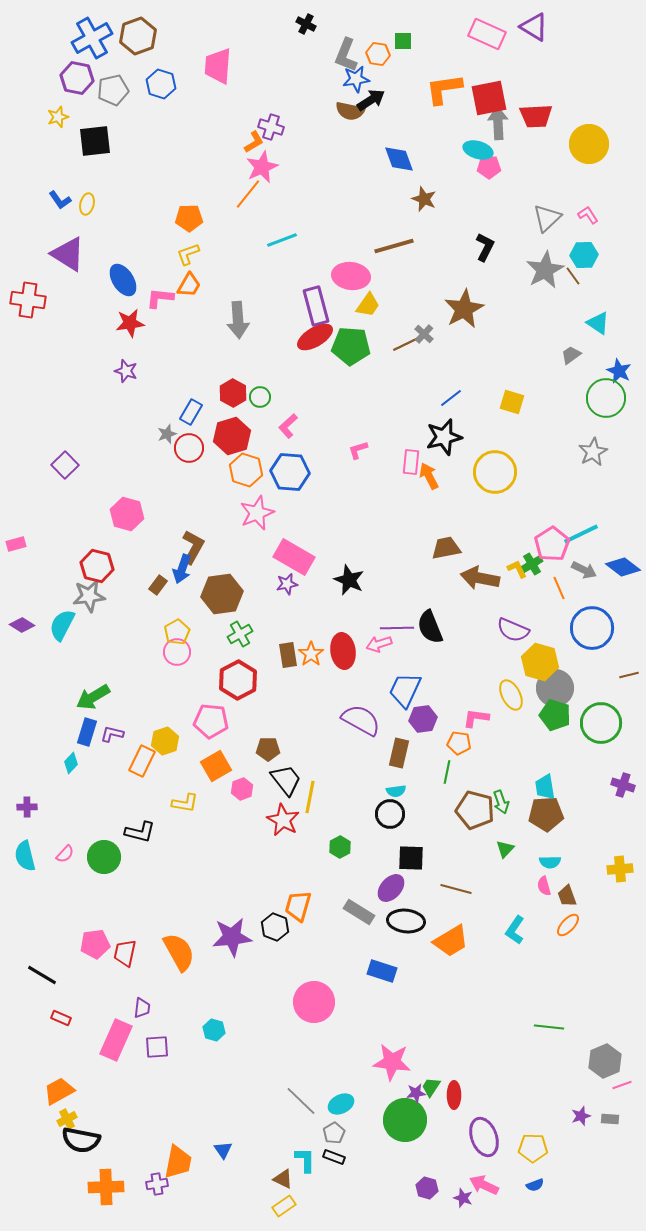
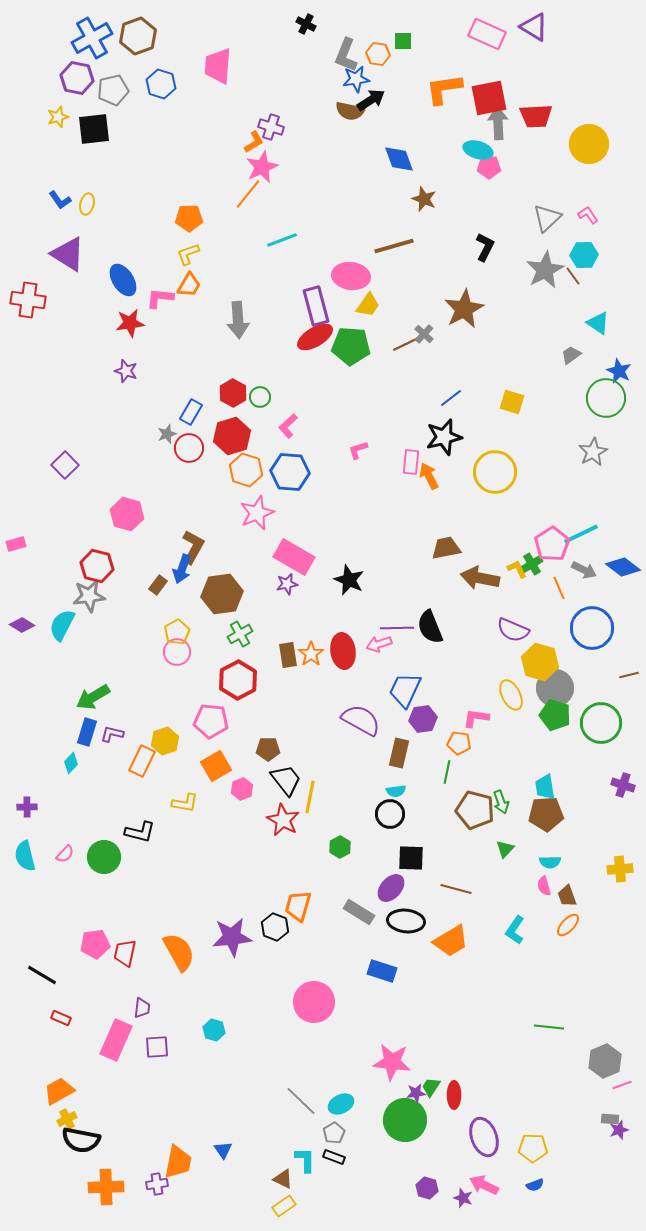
black square at (95, 141): moved 1 px left, 12 px up
purple star at (581, 1116): moved 38 px right, 14 px down
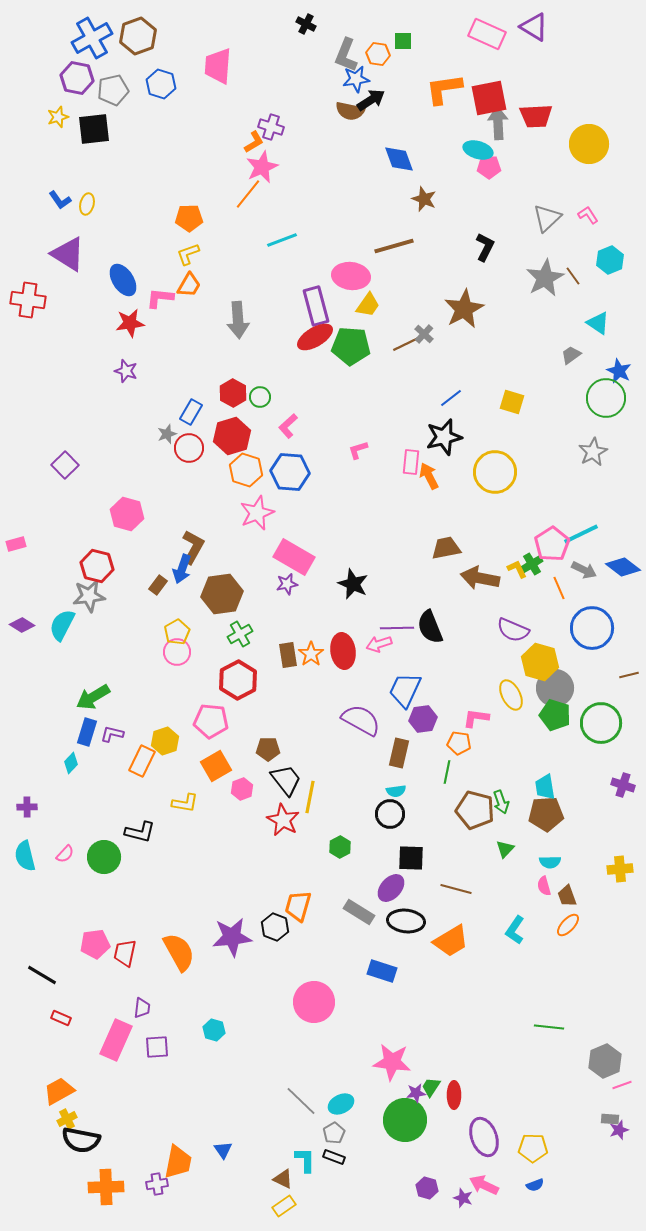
cyan hexagon at (584, 255): moved 26 px right, 5 px down; rotated 20 degrees counterclockwise
gray star at (545, 270): moved 8 px down
black star at (349, 580): moved 4 px right, 4 px down
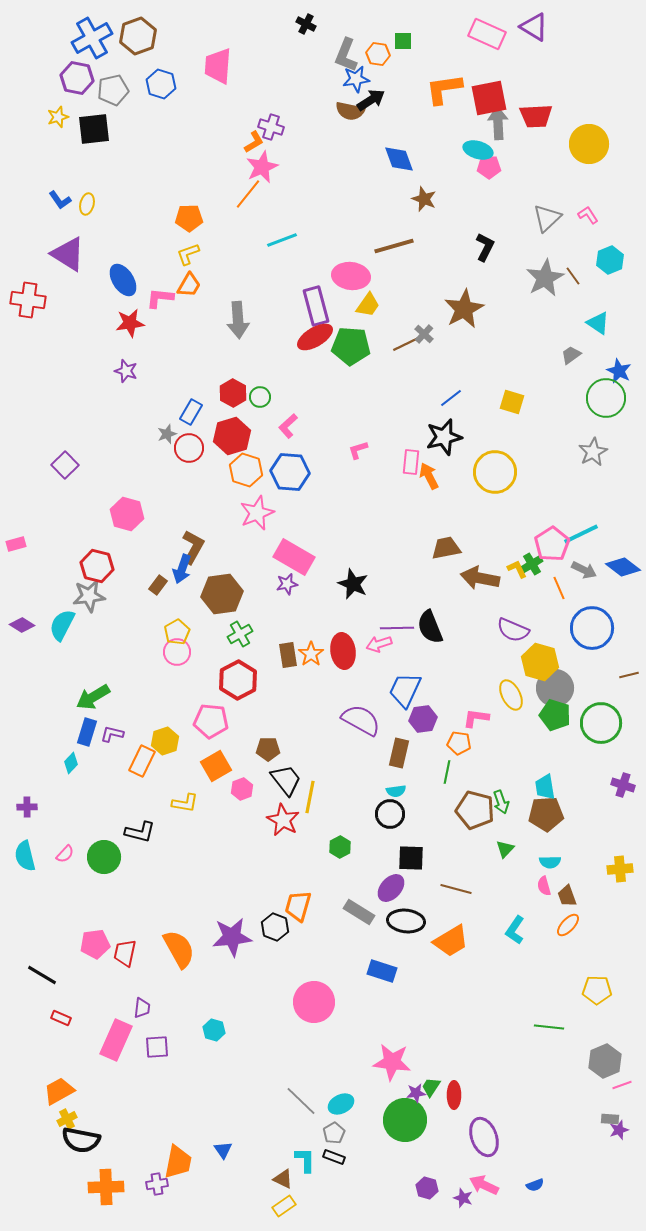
orange semicircle at (179, 952): moved 3 px up
yellow pentagon at (533, 1148): moved 64 px right, 158 px up
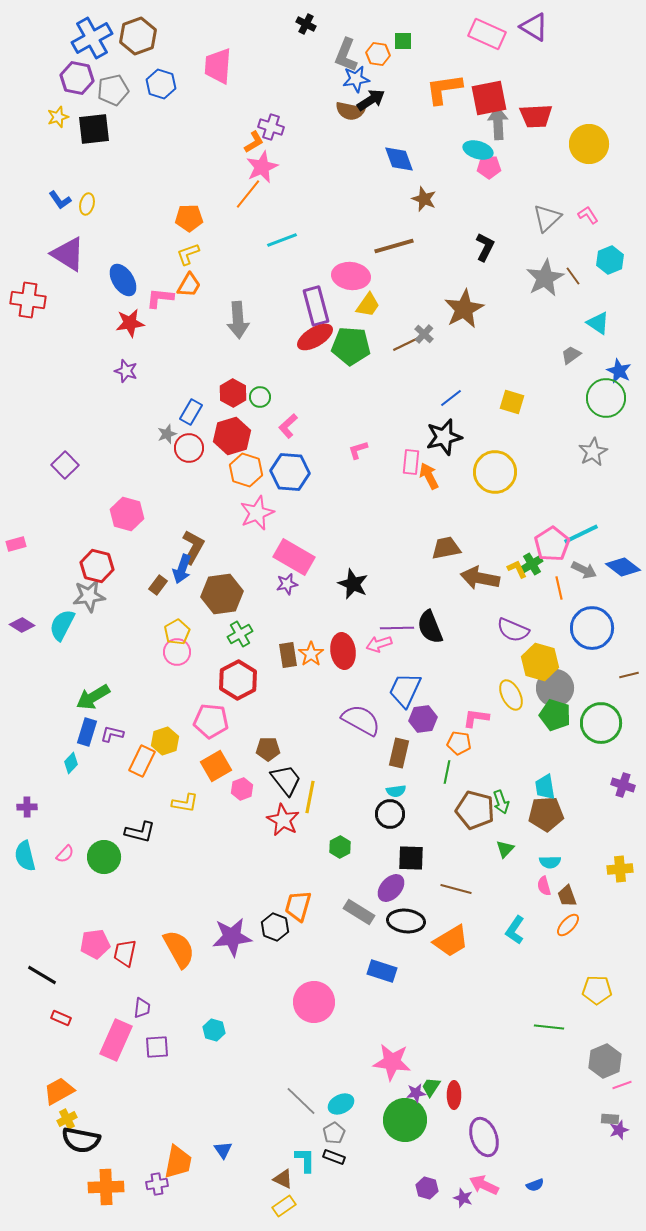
orange line at (559, 588): rotated 10 degrees clockwise
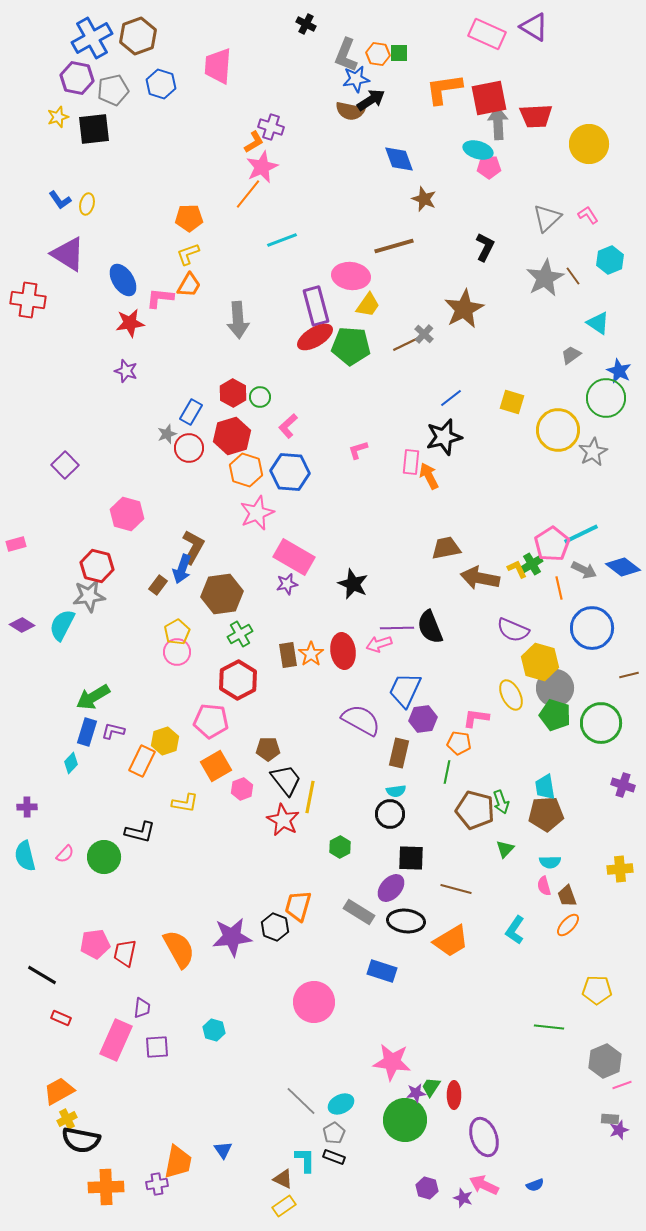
green square at (403, 41): moved 4 px left, 12 px down
yellow circle at (495, 472): moved 63 px right, 42 px up
purple L-shape at (112, 734): moved 1 px right, 3 px up
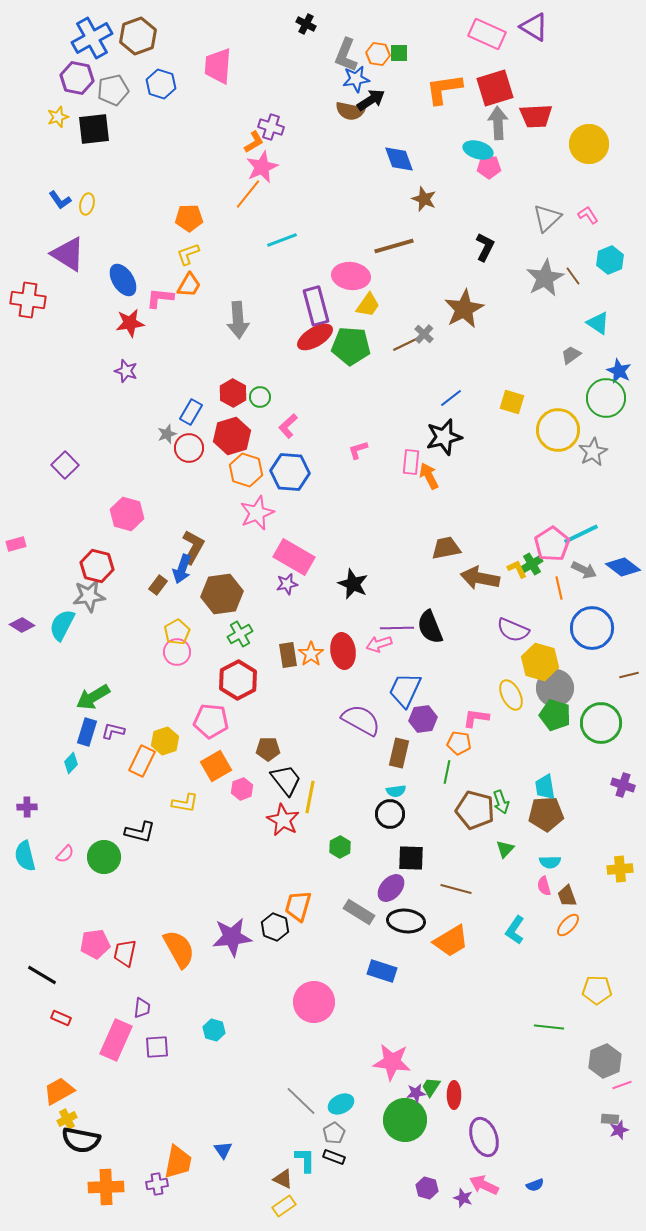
red square at (489, 98): moved 6 px right, 10 px up; rotated 6 degrees counterclockwise
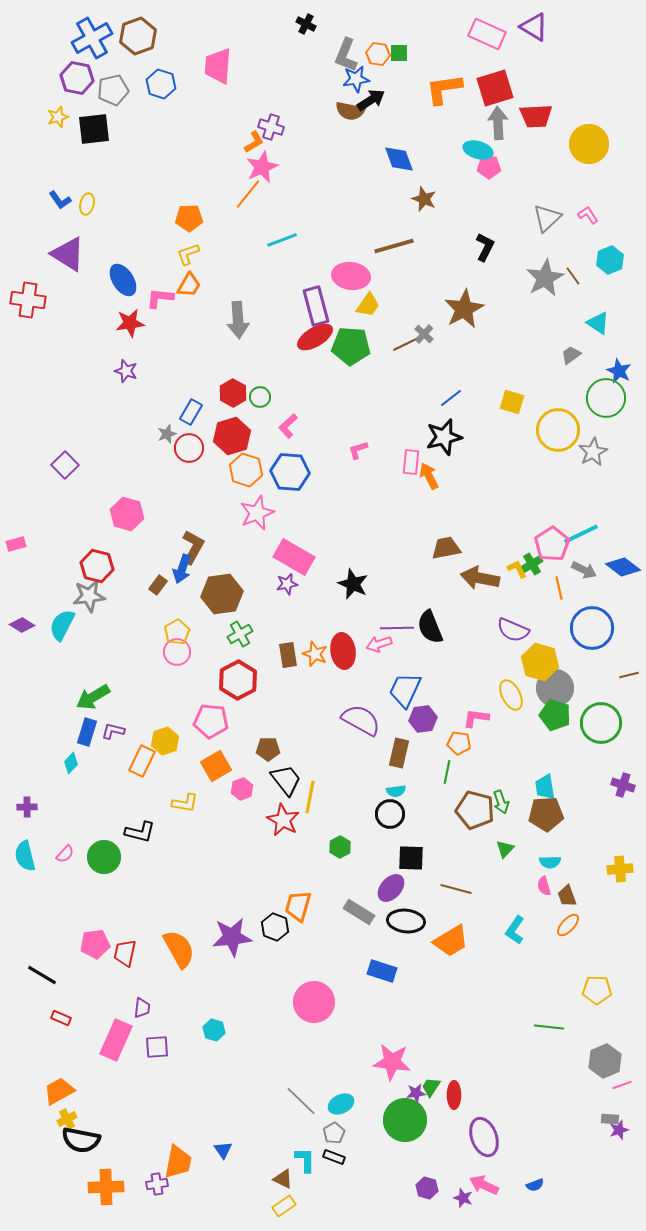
orange star at (311, 654): moved 4 px right; rotated 15 degrees counterclockwise
